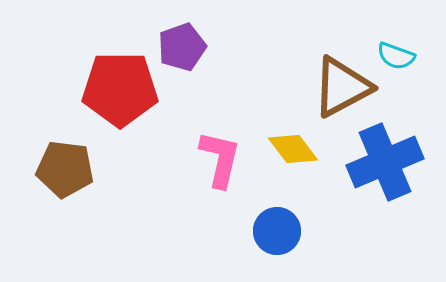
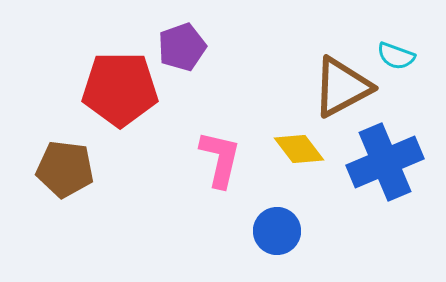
yellow diamond: moved 6 px right
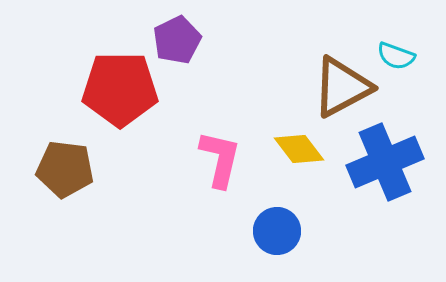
purple pentagon: moved 5 px left, 7 px up; rotated 6 degrees counterclockwise
